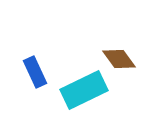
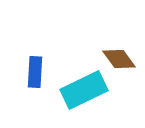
blue rectangle: rotated 28 degrees clockwise
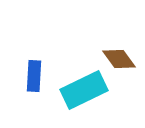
blue rectangle: moved 1 px left, 4 px down
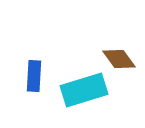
cyan rectangle: rotated 9 degrees clockwise
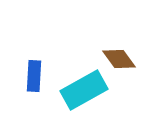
cyan rectangle: rotated 12 degrees counterclockwise
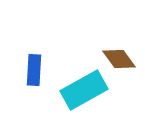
blue rectangle: moved 6 px up
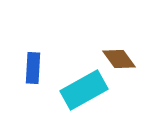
blue rectangle: moved 1 px left, 2 px up
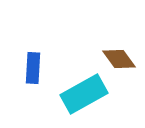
cyan rectangle: moved 4 px down
